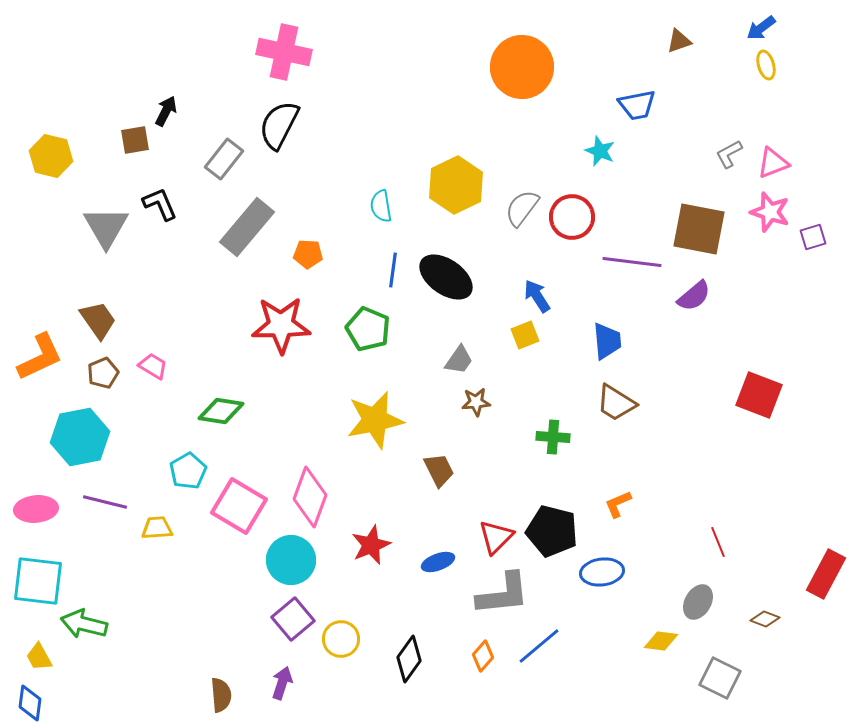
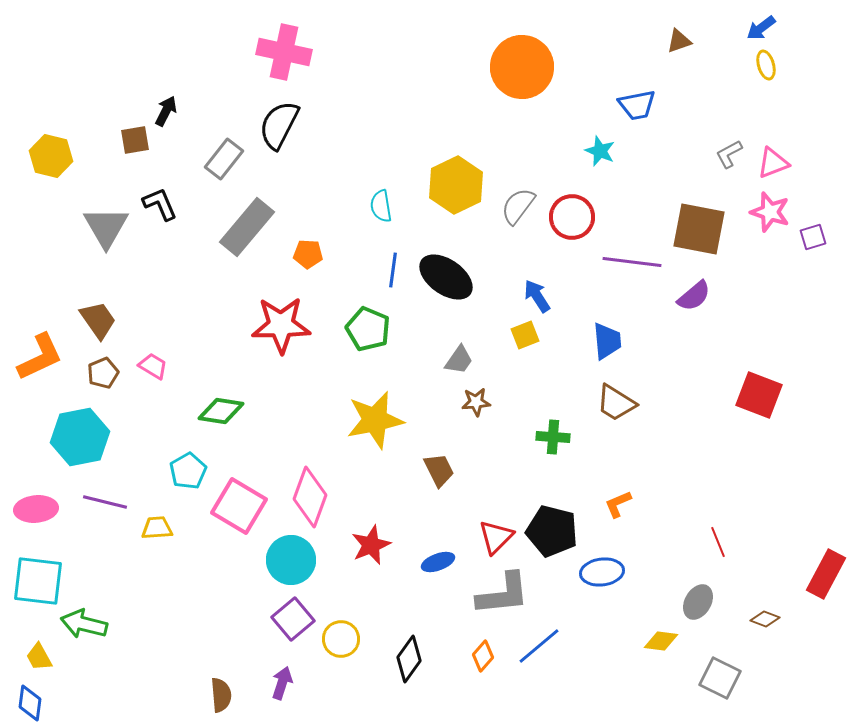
gray semicircle at (522, 208): moved 4 px left, 2 px up
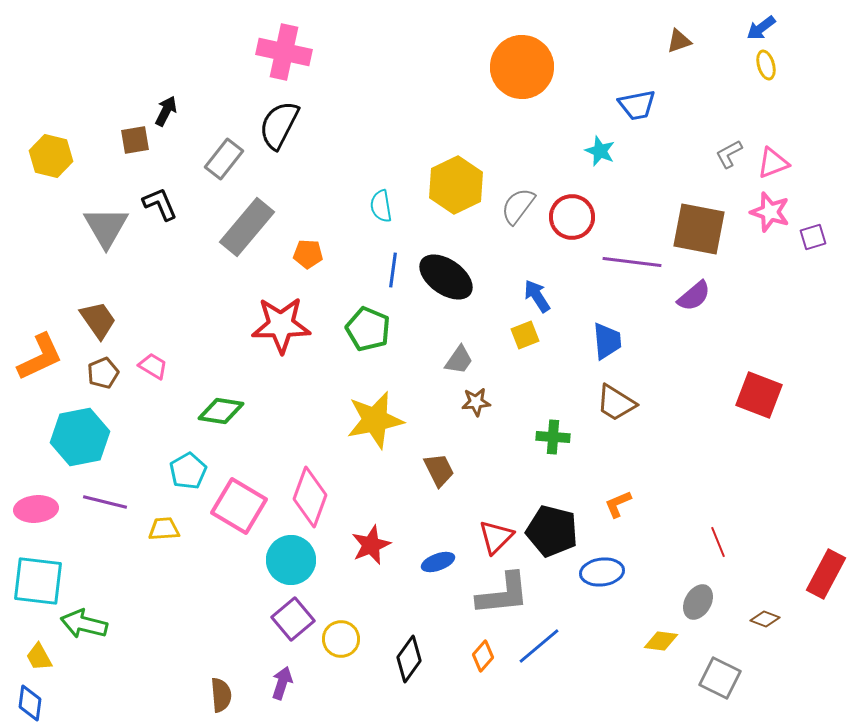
yellow trapezoid at (157, 528): moved 7 px right, 1 px down
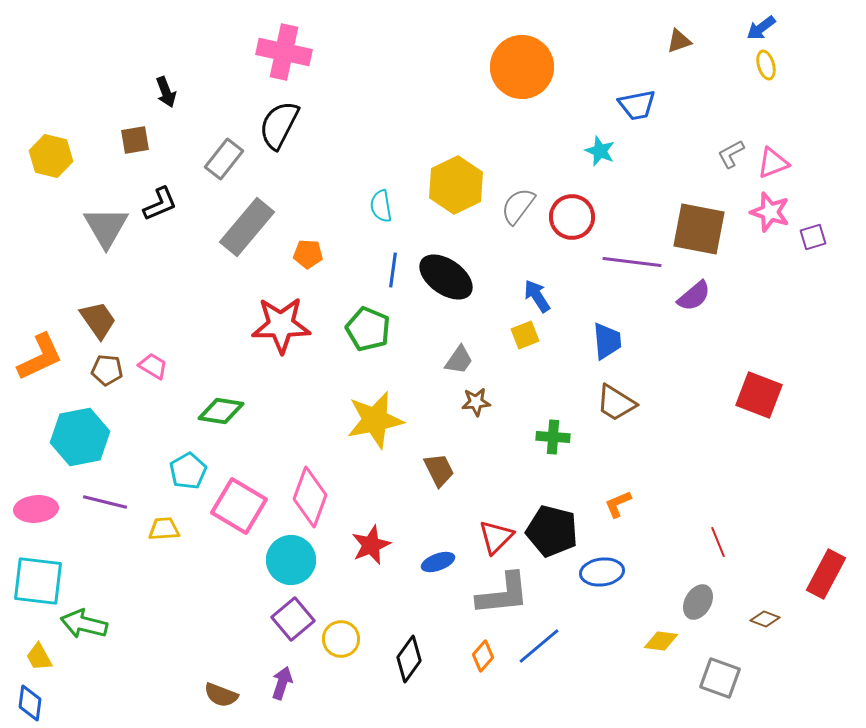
black arrow at (166, 111): moved 19 px up; rotated 132 degrees clockwise
gray L-shape at (729, 154): moved 2 px right
black L-shape at (160, 204): rotated 90 degrees clockwise
brown pentagon at (103, 373): moved 4 px right, 3 px up; rotated 28 degrees clockwise
gray square at (720, 678): rotated 6 degrees counterclockwise
brown semicircle at (221, 695): rotated 116 degrees clockwise
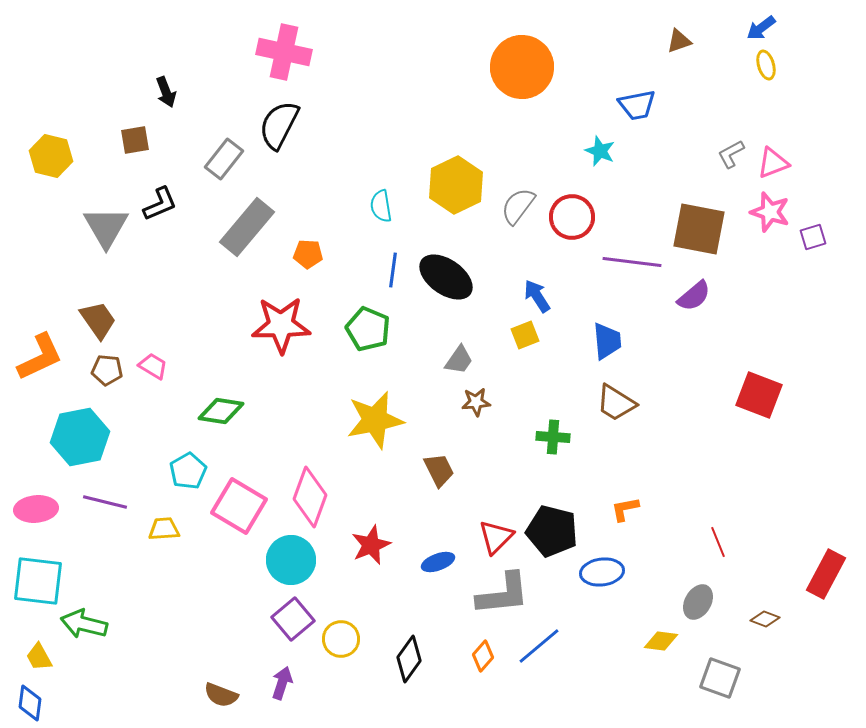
orange L-shape at (618, 504): moved 7 px right, 5 px down; rotated 12 degrees clockwise
